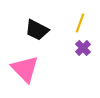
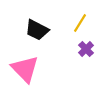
yellow line: rotated 12 degrees clockwise
purple cross: moved 3 px right, 1 px down
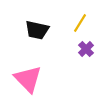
black trapezoid: rotated 15 degrees counterclockwise
pink triangle: moved 3 px right, 10 px down
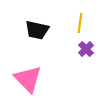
yellow line: rotated 24 degrees counterclockwise
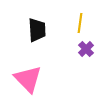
black trapezoid: rotated 105 degrees counterclockwise
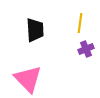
black trapezoid: moved 2 px left
purple cross: rotated 21 degrees clockwise
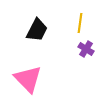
black trapezoid: moved 2 px right; rotated 30 degrees clockwise
purple cross: rotated 35 degrees counterclockwise
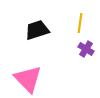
black trapezoid: rotated 135 degrees counterclockwise
